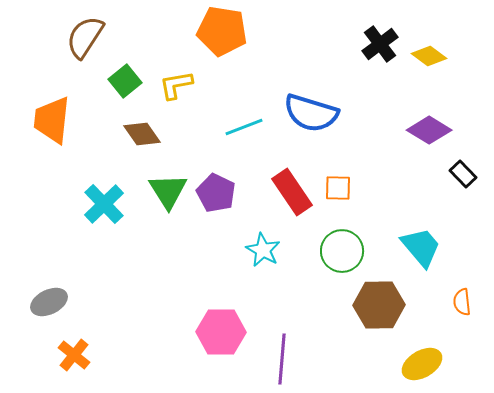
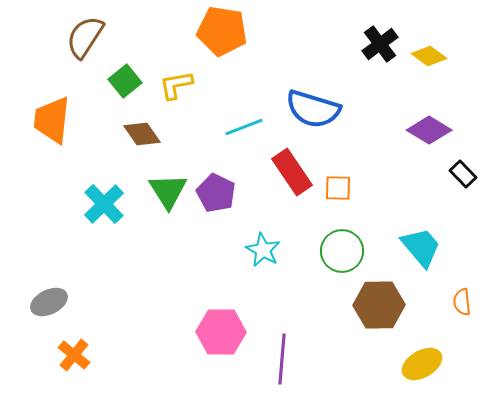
blue semicircle: moved 2 px right, 4 px up
red rectangle: moved 20 px up
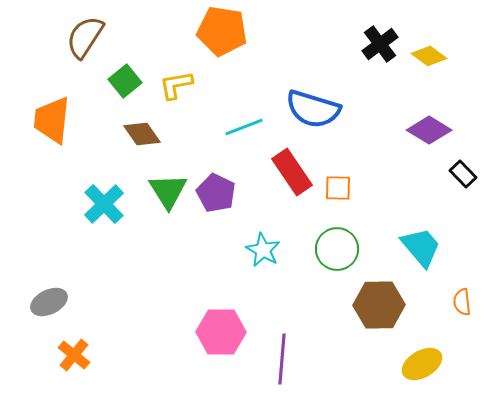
green circle: moved 5 px left, 2 px up
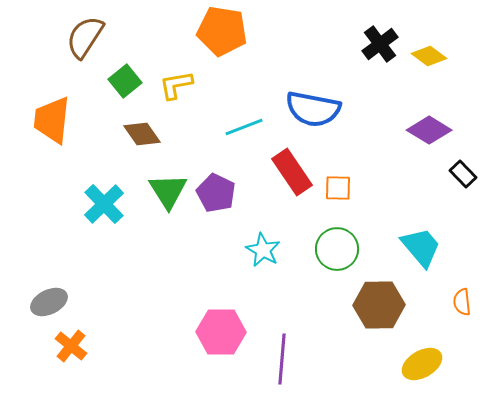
blue semicircle: rotated 6 degrees counterclockwise
orange cross: moved 3 px left, 9 px up
